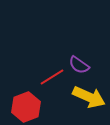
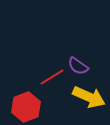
purple semicircle: moved 1 px left, 1 px down
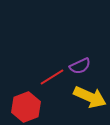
purple semicircle: moved 2 px right; rotated 60 degrees counterclockwise
yellow arrow: moved 1 px right
